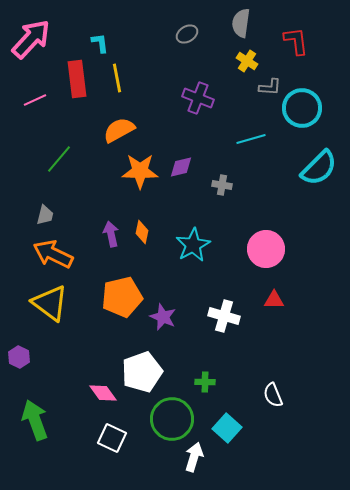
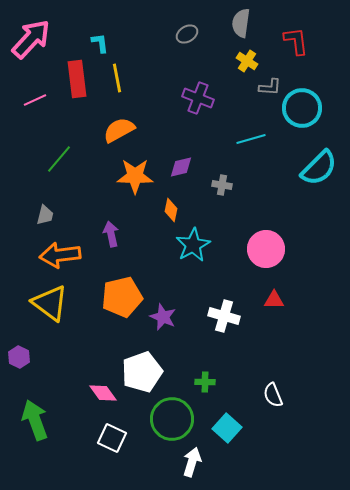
orange star: moved 5 px left, 5 px down
orange diamond: moved 29 px right, 22 px up
orange arrow: moved 7 px right, 1 px down; rotated 33 degrees counterclockwise
white arrow: moved 2 px left, 5 px down
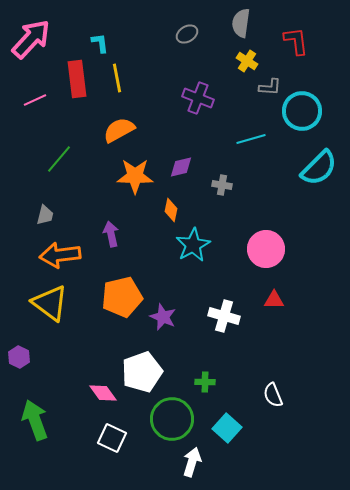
cyan circle: moved 3 px down
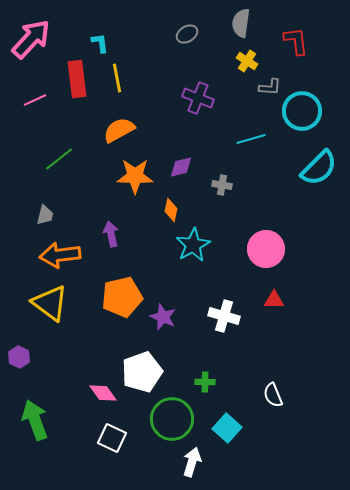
green line: rotated 12 degrees clockwise
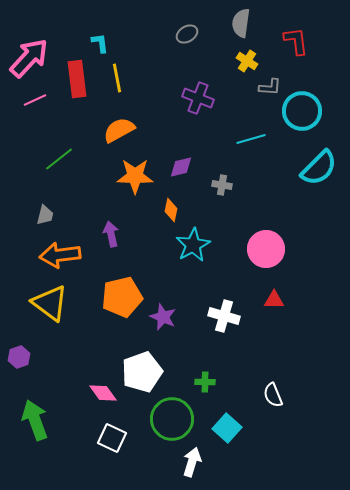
pink arrow: moved 2 px left, 19 px down
purple hexagon: rotated 15 degrees clockwise
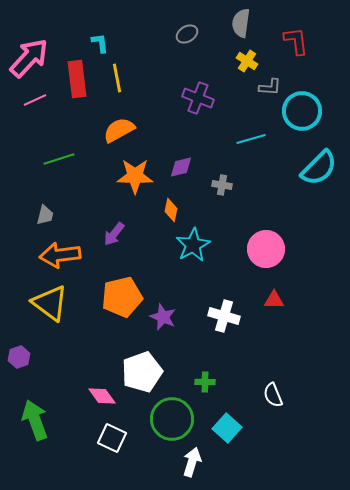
green line: rotated 20 degrees clockwise
purple arrow: moved 3 px right; rotated 130 degrees counterclockwise
pink diamond: moved 1 px left, 3 px down
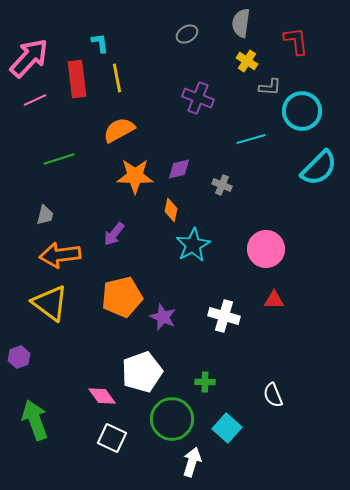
purple diamond: moved 2 px left, 2 px down
gray cross: rotated 12 degrees clockwise
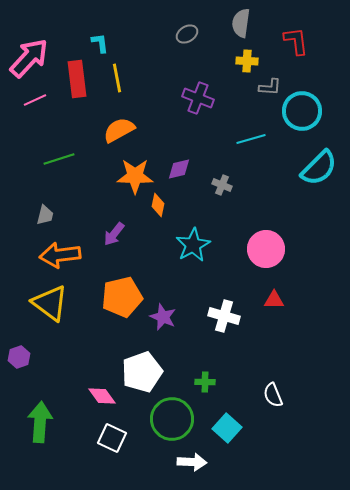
yellow cross: rotated 30 degrees counterclockwise
orange diamond: moved 13 px left, 5 px up
green arrow: moved 5 px right, 2 px down; rotated 24 degrees clockwise
white arrow: rotated 76 degrees clockwise
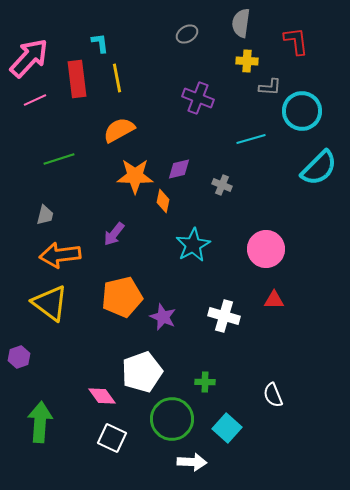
orange diamond: moved 5 px right, 4 px up
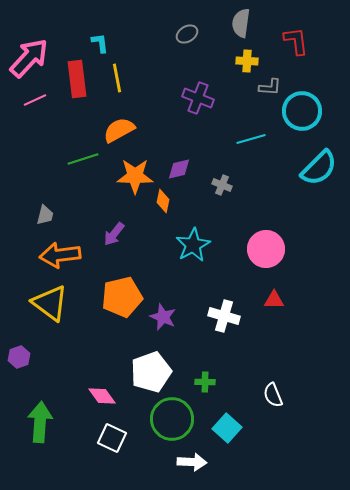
green line: moved 24 px right
white pentagon: moved 9 px right
